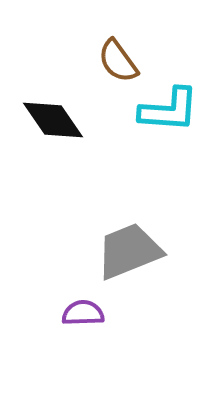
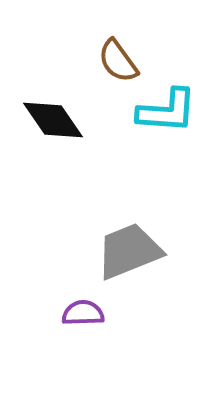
cyan L-shape: moved 2 px left, 1 px down
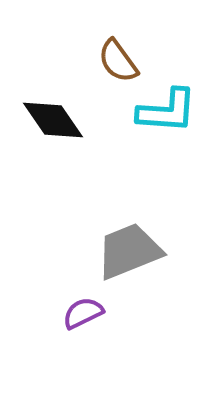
purple semicircle: rotated 24 degrees counterclockwise
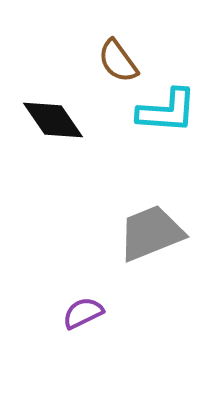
gray trapezoid: moved 22 px right, 18 px up
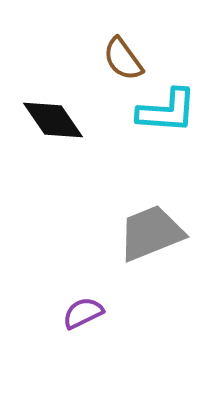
brown semicircle: moved 5 px right, 2 px up
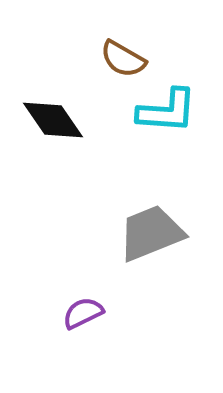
brown semicircle: rotated 24 degrees counterclockwise
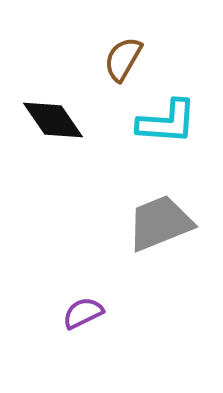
brown semicircle: rotated 90 degrees clockwise
cyan L-shape: moved 11 px down
gray trapezoid: moved 9 px right, 10 px up
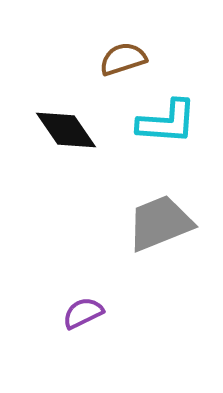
brown semicircle: rotated 42 degrees clockwise
black diamond: moved 13 px right, 10 px down
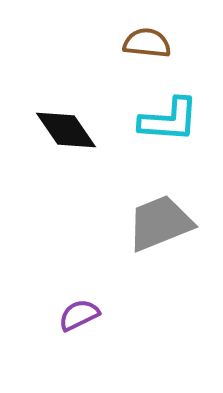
brown semicircle: moved 24 px right, 16 px up; rotated 24 degrees clockwise
cyan L-shape: moved 2 px right, 2 px up
purple semicircle: moved 4 px left, 2 px down
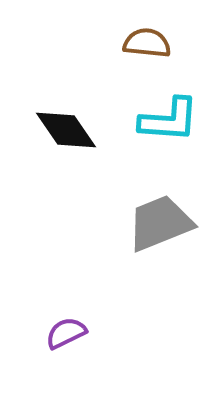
purple semicircle: moved 13 px left, 18 px down
